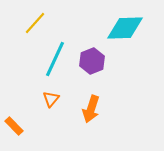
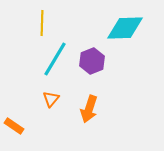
yellow line: moved 7 px right; rotated 40 degrees counterclockwise
cyan line: rotated 6 degrees clockwise
orange arrow: moved 2 px left
orange rectangle: rotated 12 degrees counterclockwise
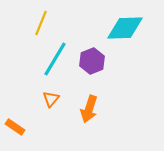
yellow line: moved 1 px left; rotated 20 degrees clockwise
orange rectangle: moved 1 px right, 1 px down
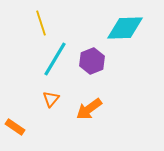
yellow line: rotated 40 degrees counterclockwise
orange arrow: rotated 36 degrees clockwise
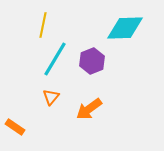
yellow line: moved 2 px right, 2 px down; rotated 30 degrees clockwise
orange triangle: moved 2 px up
